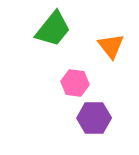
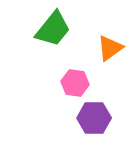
orange triangle: moved 1 px left, 2 px down; rotated 32 degrees clockwise
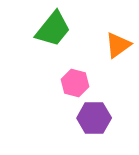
orange triangle: moved 8 px right, 3 px up
pink hexagon: rotated 8 degrees clockwise
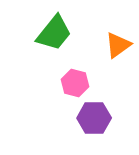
green trapezoid: moved 1 px right, 4 px down
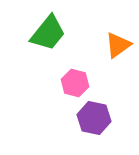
green trapezoid: moved 6 px left
purple hexagon: rotated 12 degrees clockwise
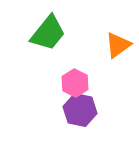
pink hexagon: rotated 12 degrees clockwise
purple hexagon: moved 14 px left, 8 px up
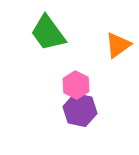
green trapezoid: rotated 105 degrees clockwise
pink hexagon: moved 1 px right, 2 px down
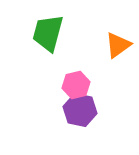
green trapezoid: rotated 51 degrees clockwise
pink hexagon: rotated 20 degrees clockwise
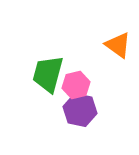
green trapezoid: moved 41 px down
orange triangle: rotated 48 degrees counterclockwise
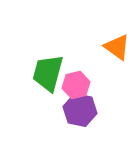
orange triangle: moved 1 px left, 2 px down
green trapezoid: moved 1 px up
